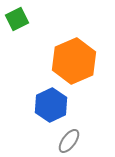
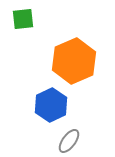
green square: moved 6 px right; rotated 20 degrees clockwise
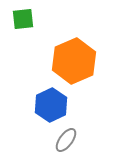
gray ellipse: moved 3 px left, 1 px up
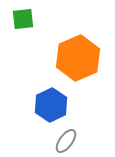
orange hexagon: moved 4 px right, 3 px up
gray ellipse: moved 1 px down
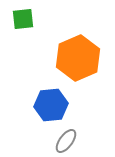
blue hexagon: rotated 20 degrees clockwise
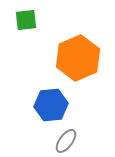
green square: moved 3 px right, 1 px down
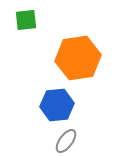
orange hexagon: rotated 15 degrees clockwise
blue hexagon: moved 6 px right
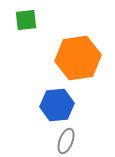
gray ellipse: rotated 15 degrees counterclockwise
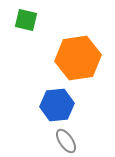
green square: rotated 20 degrees clockwise
gray ellipse: rotated 55 degrees counterclockwise
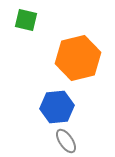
orange hexagon: rotated 6 degrees counterclockwise
blue hexagon: moved 2 px down
